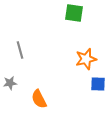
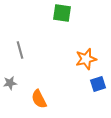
green square: moved 12 px left
blue square: rotated 21 degrees counterclockwise
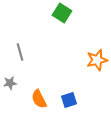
green square: rotated 24 degrees clockwise
gray line: moved 2 px down
orange star: moved 11 px right, 1 px down
blue square: moved 29 px left, 16 px down
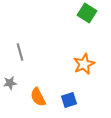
green square: moved 25 px right
orange star: moved 13 px left, 4 px down; rotated 10 degrees counterclockwise
orange semicircle: moved 1 px left, 2 px up
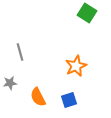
orange star: moved 8 px left, 2 px down
